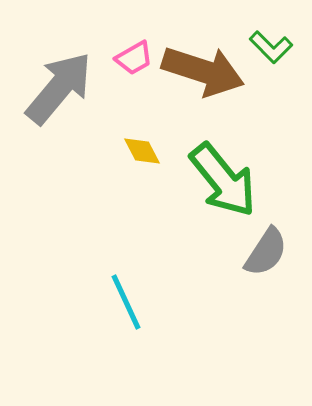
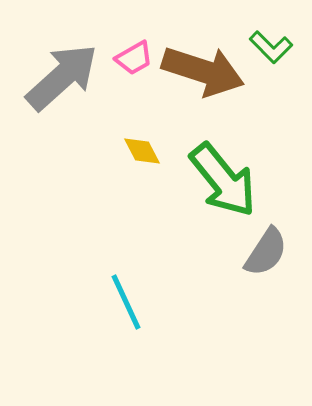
gray arrow: moved 3 px right, 11 px up; rotated 8 degrees clockwise
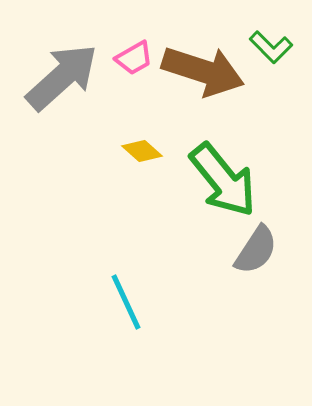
yellow diamond: rotated 21 degrees counterclockwise
gray semicircle: moved 10 px left, 2 px up
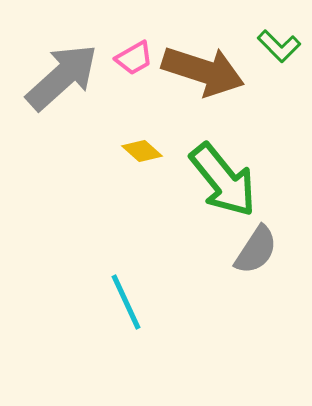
green L-shape: moved 8 px right, 1 px up
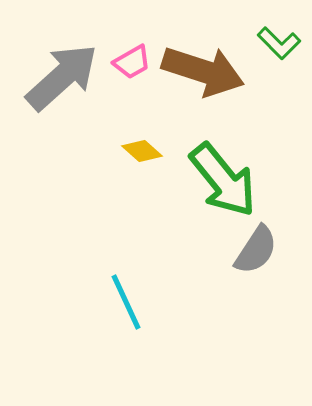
green L-shape: moved 3 px up
pink trapezoid: moved 2 px left, 4 px down
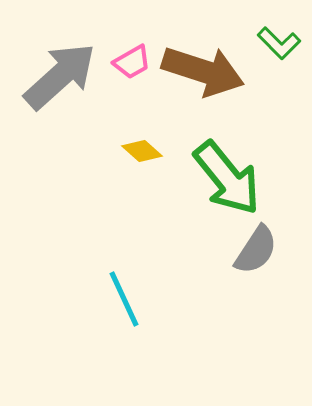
gray arrow: moved 2 px left, 1 px up
green arrow: moved 4 px right, 2 px up
cyan line: moved 2 px left, 3 px up
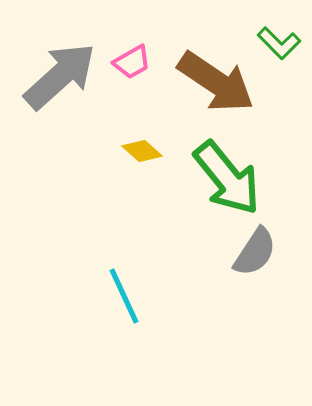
brown arrow: moved 13 px right, 11 px down; rotated 16 degrees clockwise
gray semicircle: moved 1 px left, 2 px down
cyan line: moved 3 px up
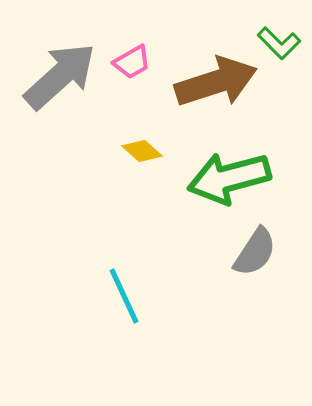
brown arrow: rotated 52 degrees counterclockwise
green arrow: moved 2 px right; rotated 114 degrees clockwise
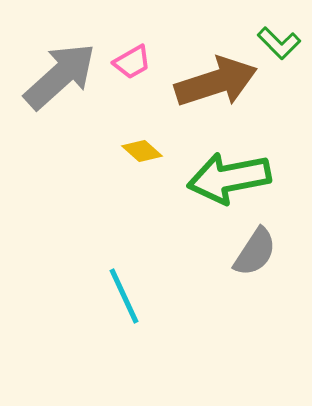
green arrow: rotated 4 degrees clockwise
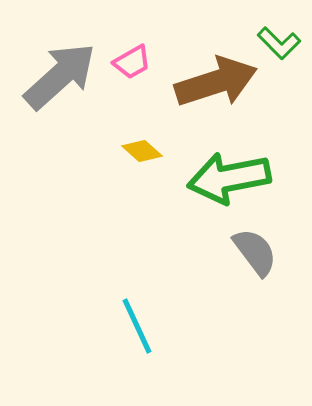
gray semicircle: rotated 70 degrees counterclockwise
cyan line: moved 13 px right, 30 px down
